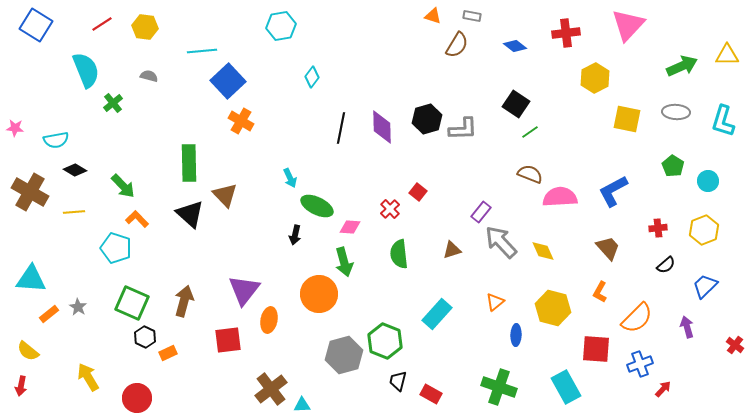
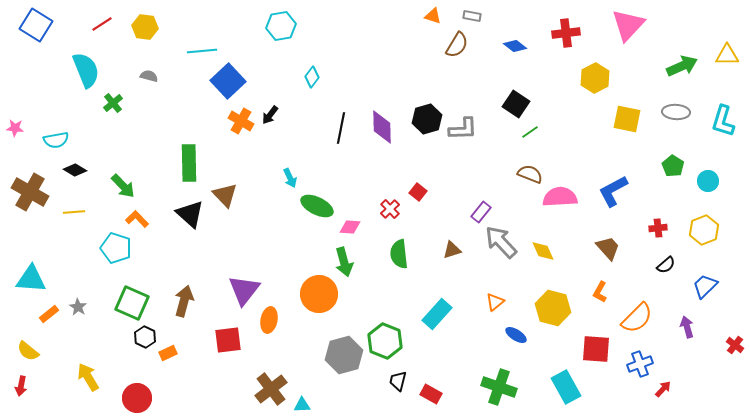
black arrow at (295, 235): moved 25 px left, 120 px up; rotated 24 degrees clockwise
blue ellipse at (516, 335): rotated 60 degrees counterclockwise
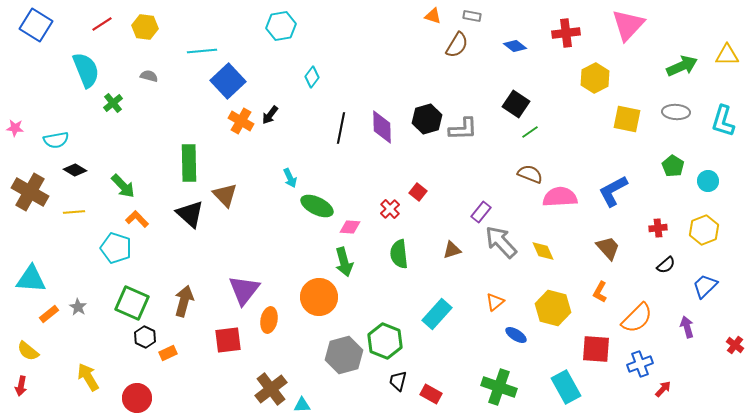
orange circle at (319, 294): moved 3 px down
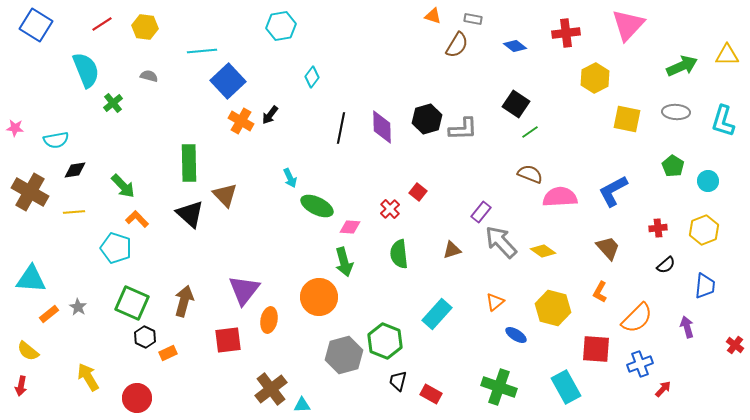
gray rectangle at (472, 16): moved 1 px right, 3 px down
black diamond at (75, 170): rotated 40 degrees counterclockwise
yellow diamond at (543, 251): rotated 30 degrees counterclockwise
blue trapezoid at (705, 286): rotated 140 degrees clockwise
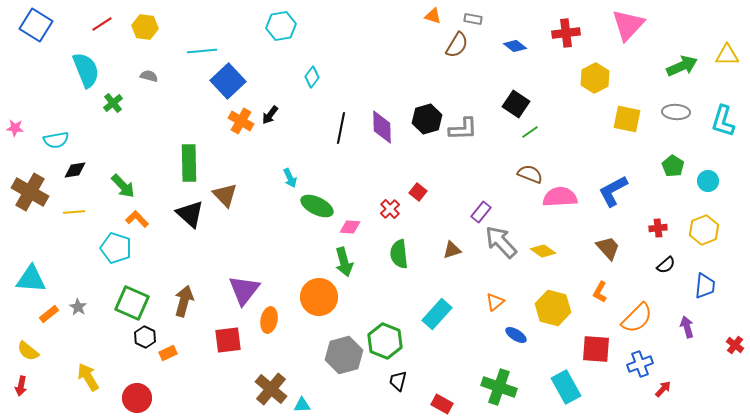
brown cross at (271, 389): rotated 12 degrees counterclockwise
red rectangle at (431, 394): moved 11 px right, 10 px down
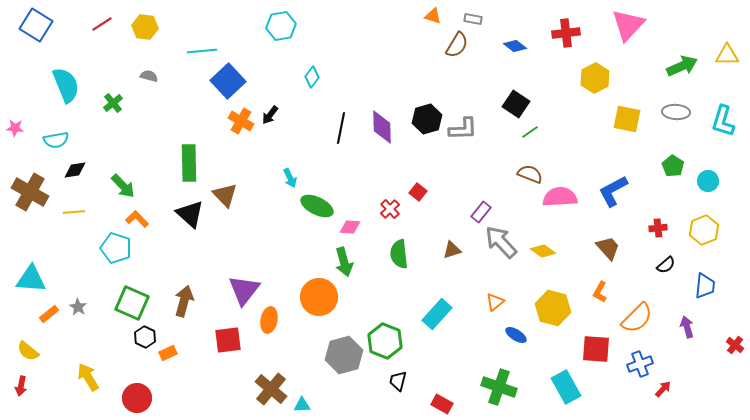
cyan semicircle at (86, 70): moved 20 px left, 15 px down
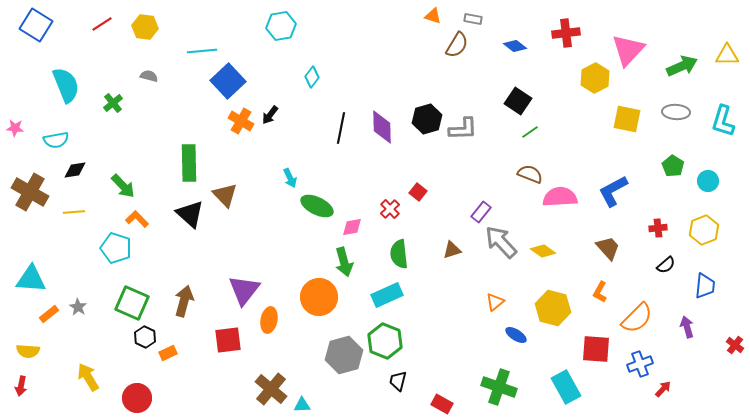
pink triangle at (628, 25): moved 25 px down
black square at (516, 104): moved 2 px right, 3 px up
pink diamond at (350, 227): moved 2 px right; rotated 15 degrees counterclockwise
cyan rectangle at (437, 314): moved 50 px left, 19 px up; rotated 24 degrees clockwise
yellow semicircle at (28, 351): rotated 35 degrees counterclockwise
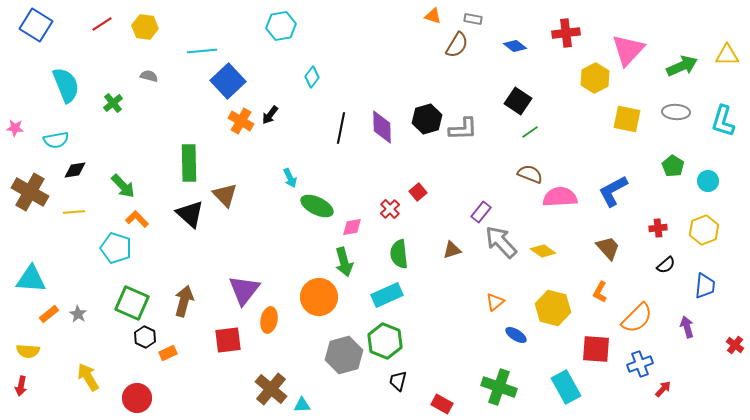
red square at (418, 192): rotated 12 degrees clockwise
gray star at (78, 307): moved 7 px down
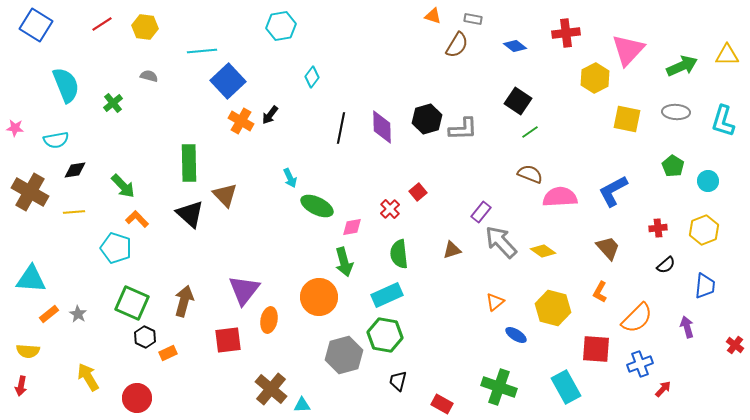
green hexagon at (385, 341): moved 6 px up; rotated 12 degrees counterclockwise
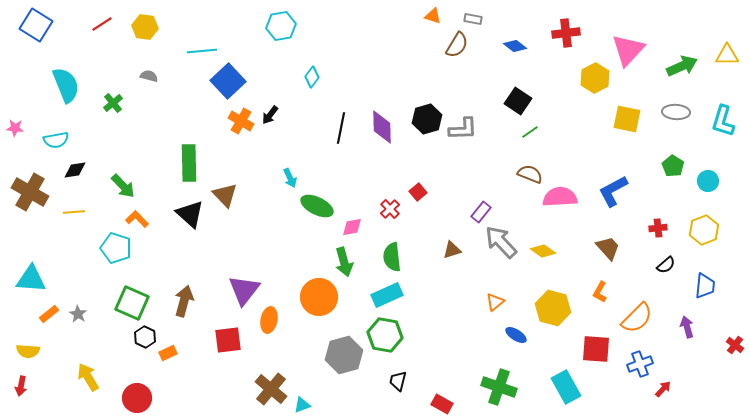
green semicircle at (399, 254): moved 7 px left, 3 px down
cyan triangle at (302, 405): rotated 18 degrees counterclockwise
